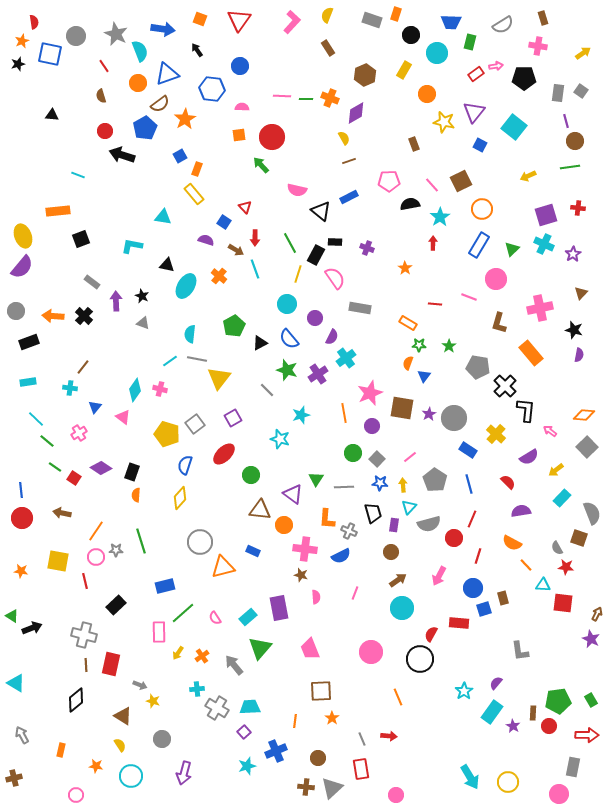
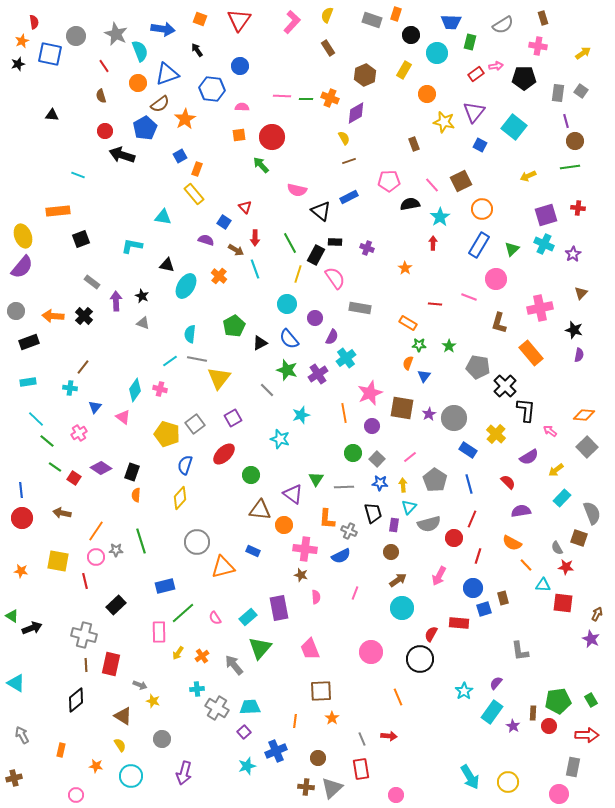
gray circle at (200, 542): moved 3 px left
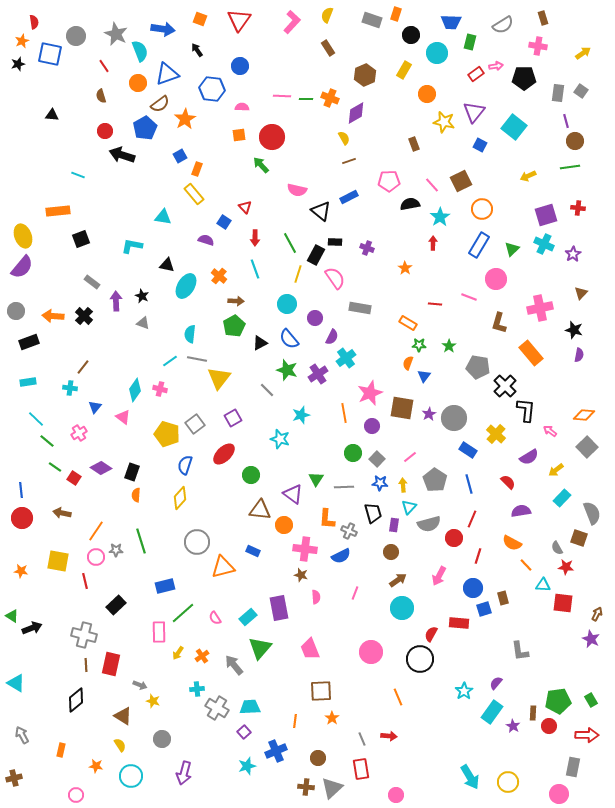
brown arrow at (236, 250): moved 51 px down; rotated 28 degrees counterclockwise
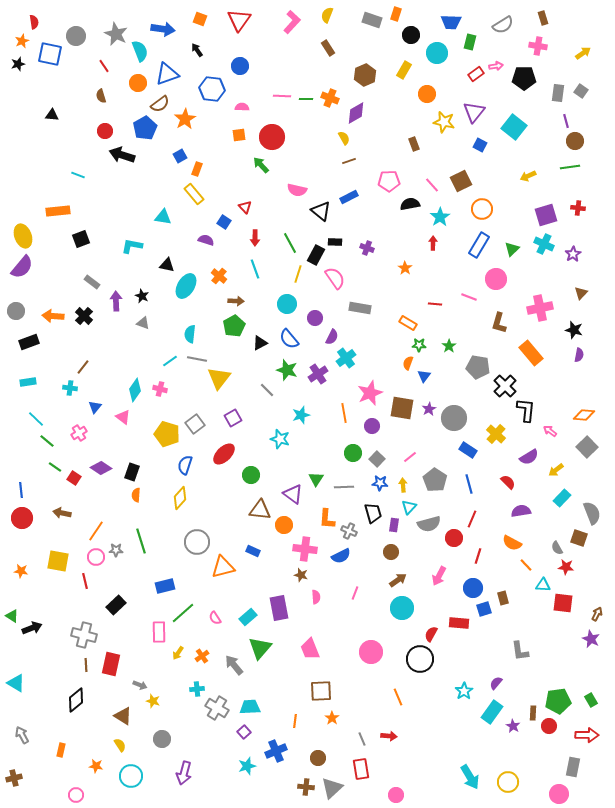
purple star at (429, 414): moved 5 px up
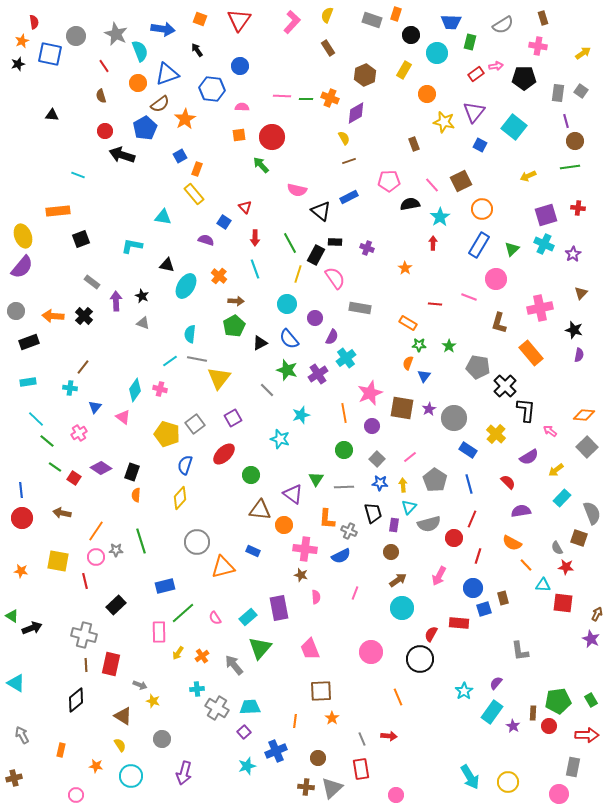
green circle at (353, 453): moved 9 px left, 3 px up
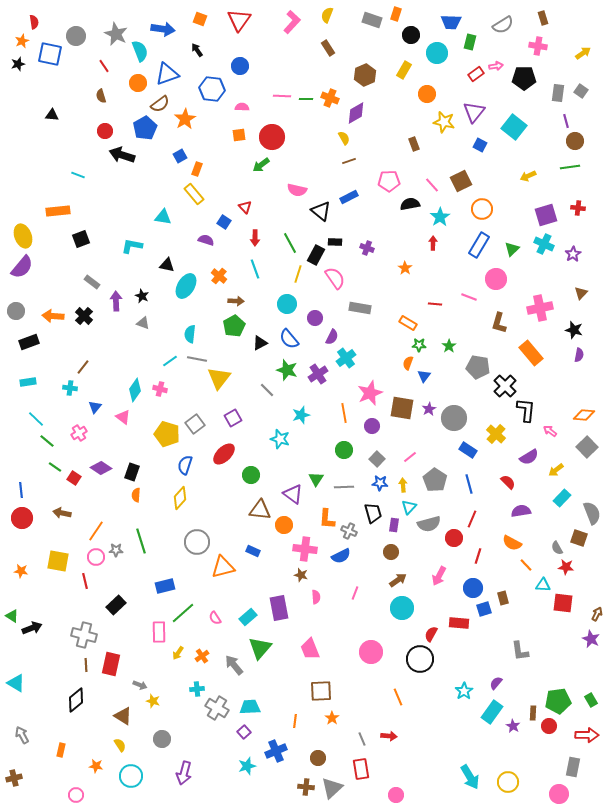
green arrow at (261, 165): rotated 84 degrees counterclockwise
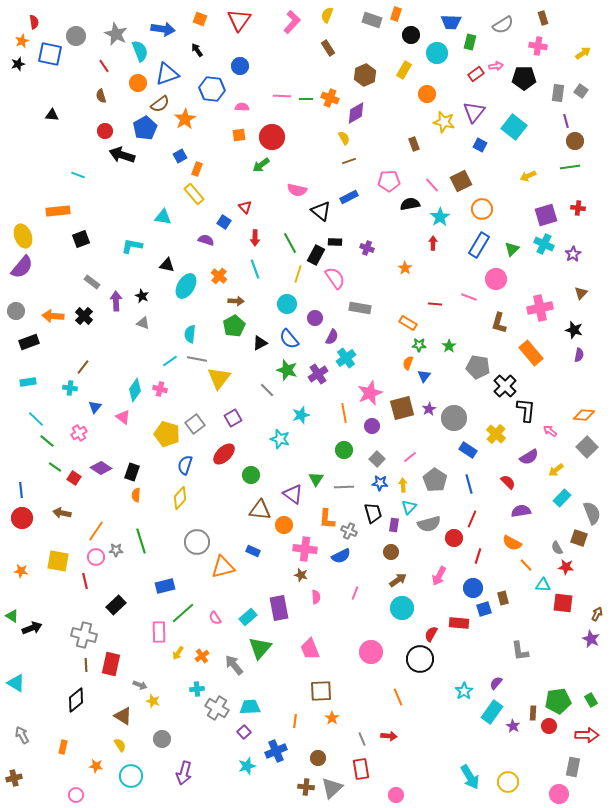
brown square at (402, 408): rotated 25 degrees counterclockwise
orange rectangle at (61, 750): moved 2 px right, 3 px up
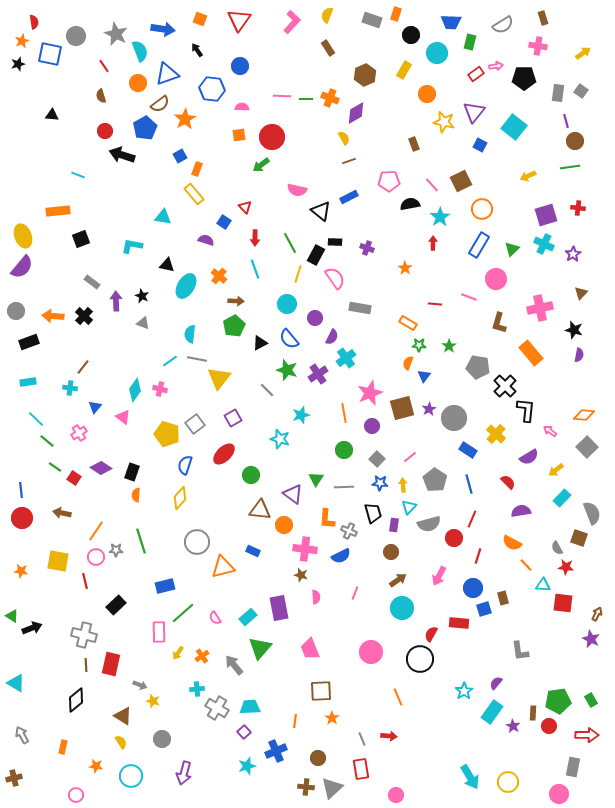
yellow semicircle at (120, 745): moved 1 px right, 3 px up
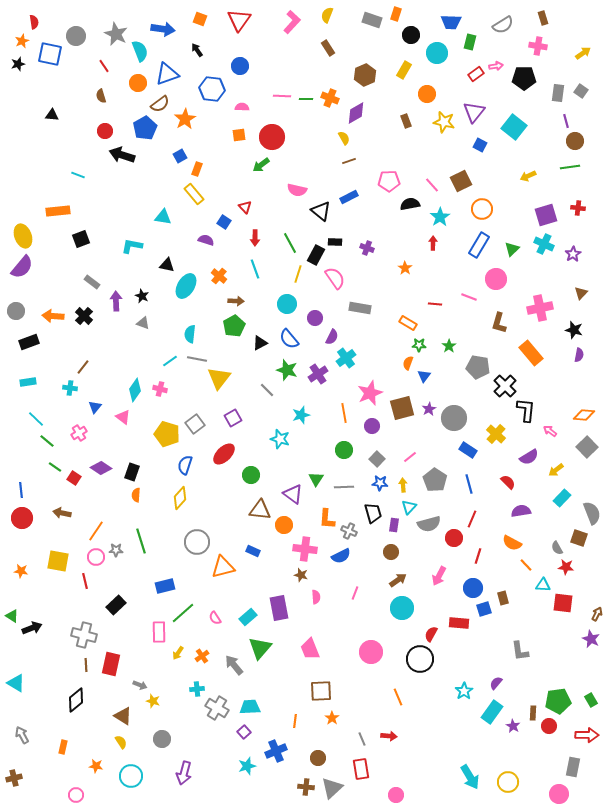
brown rectangle at (414, 144): moved 8 px left, 23 px up
